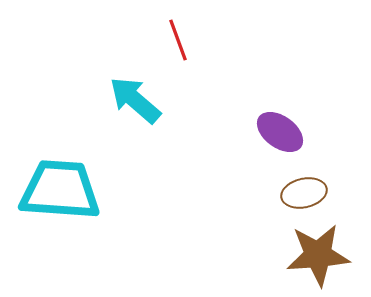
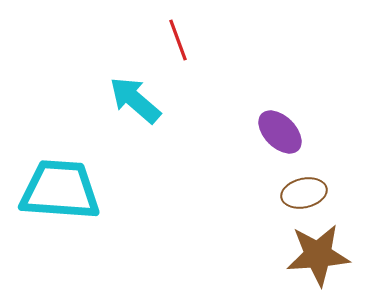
purple ellipse: rotated 9 degrees clockwise
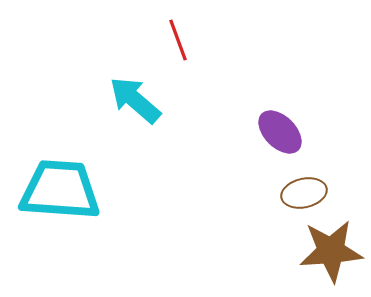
brown star: moved 13 px right, 4 px up
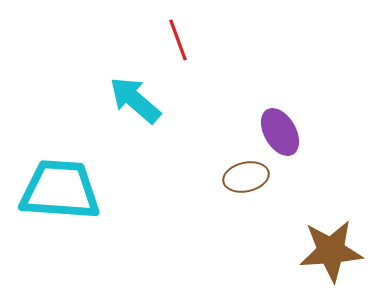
purple ellipse: rotated 15 degrees clockwise
brown ellipse: moved 58 px left, 16 px up
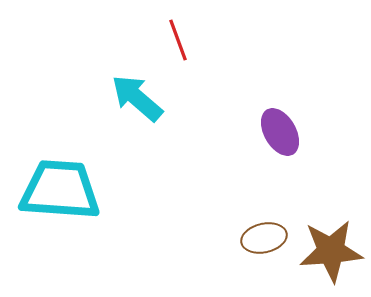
cyan arrow: moved 2 px right, 2 px up
brown ellipse: moved 18 px right, 61 px down
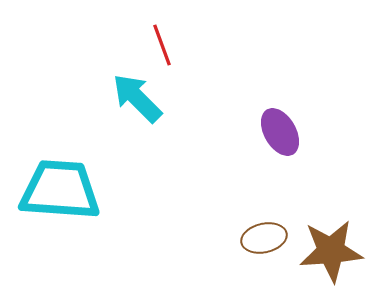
red line: moved 16 px left, 5 px down
cyan arrow: rotated 4 degrees clockwise
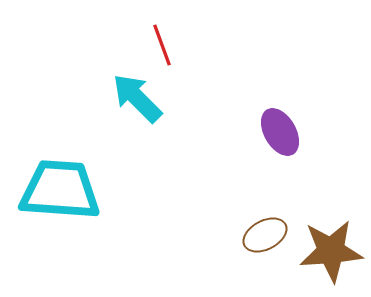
brown ellipse: moved 1 px right, 3 px up; rotated 15 degrees counterclockwise
